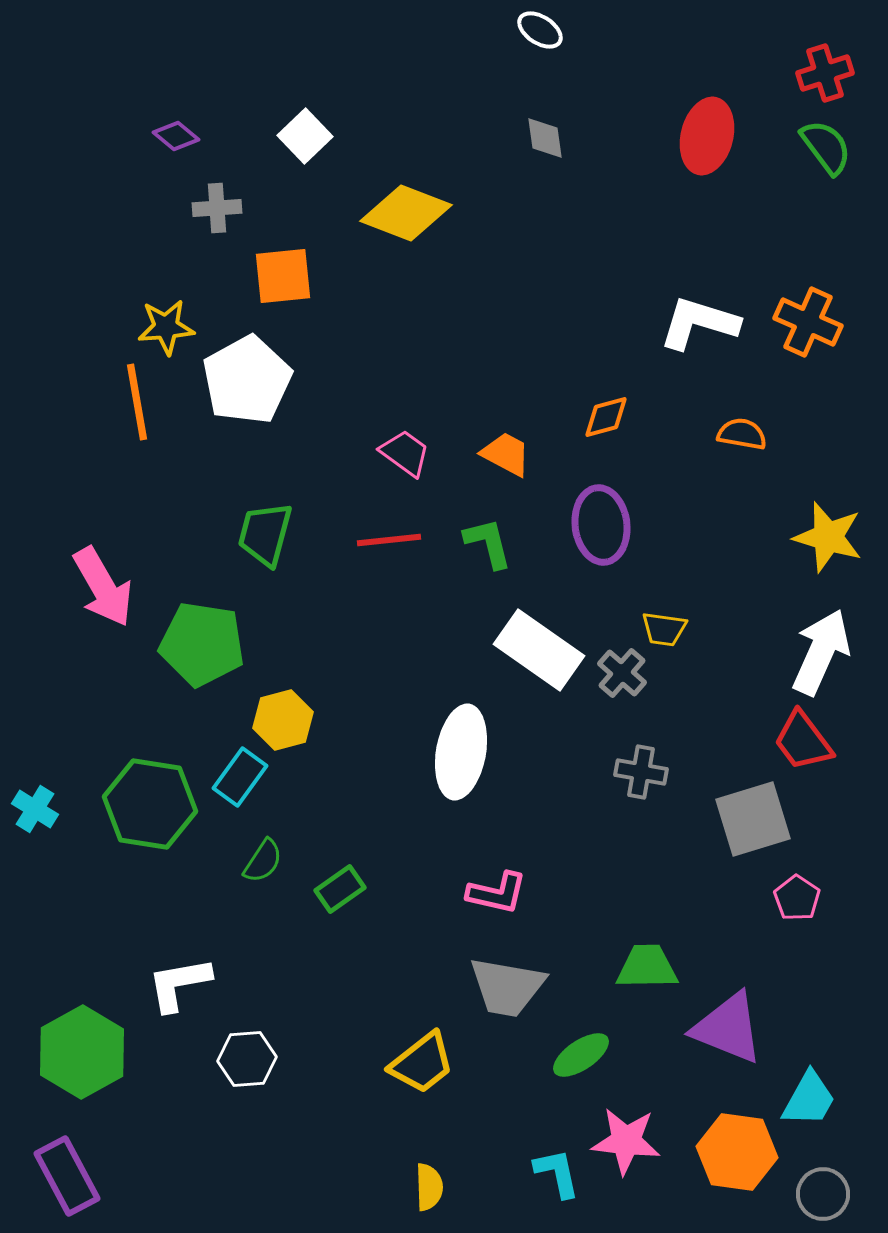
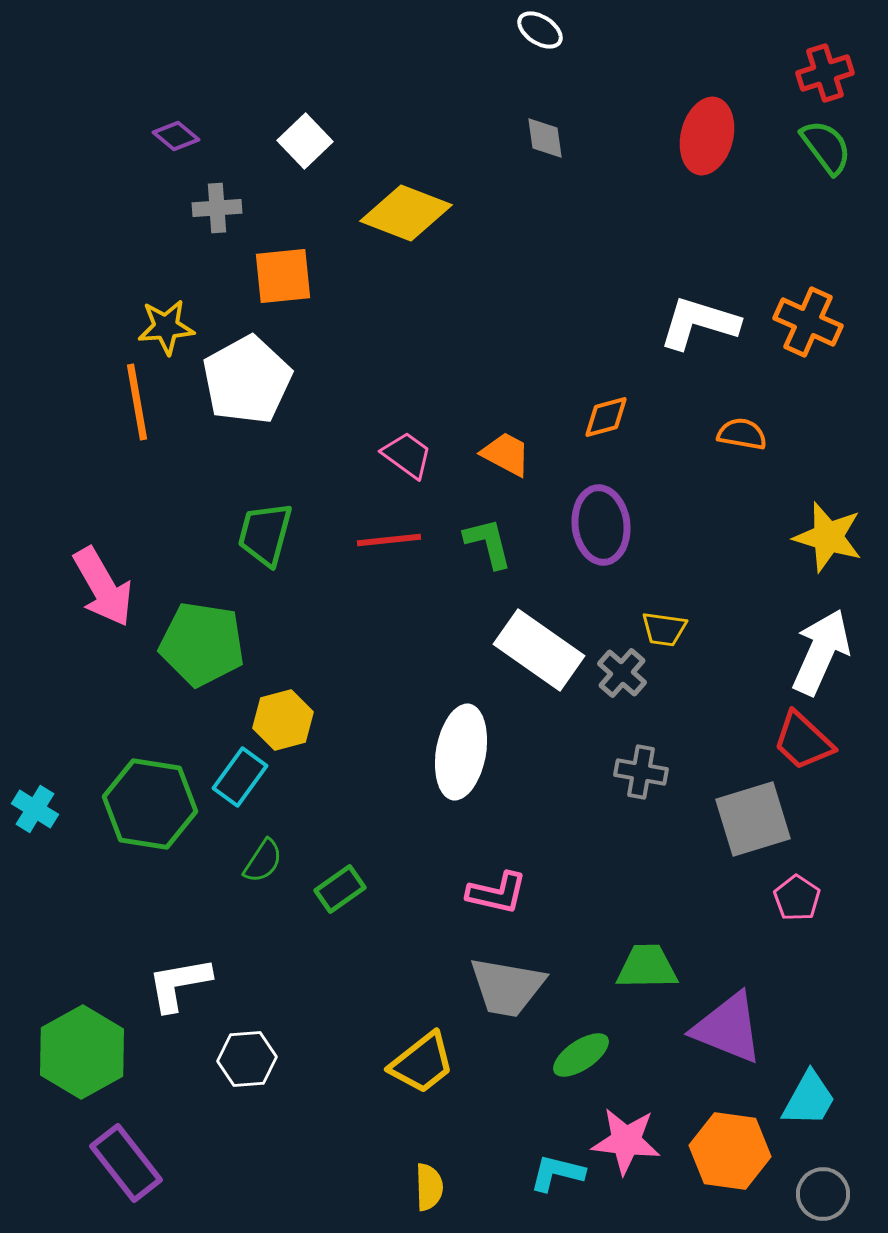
white square at (305, 136): moved 5 px down
pink trapezoid at (405, 453): moved 2 px right, 2 px down
red trapezoid at (803, 741): rotated 10 degrees counterclockwise
orange hexagon at (737, 1152): moved 7 px left, 1 px up
cyan L-shape at (557, 1173): rotated 64 degrees counterclockwise
purple rectangle at (67, 1176): moved 59 px right, 13 px up; rotated 10 degrees counterclockwise
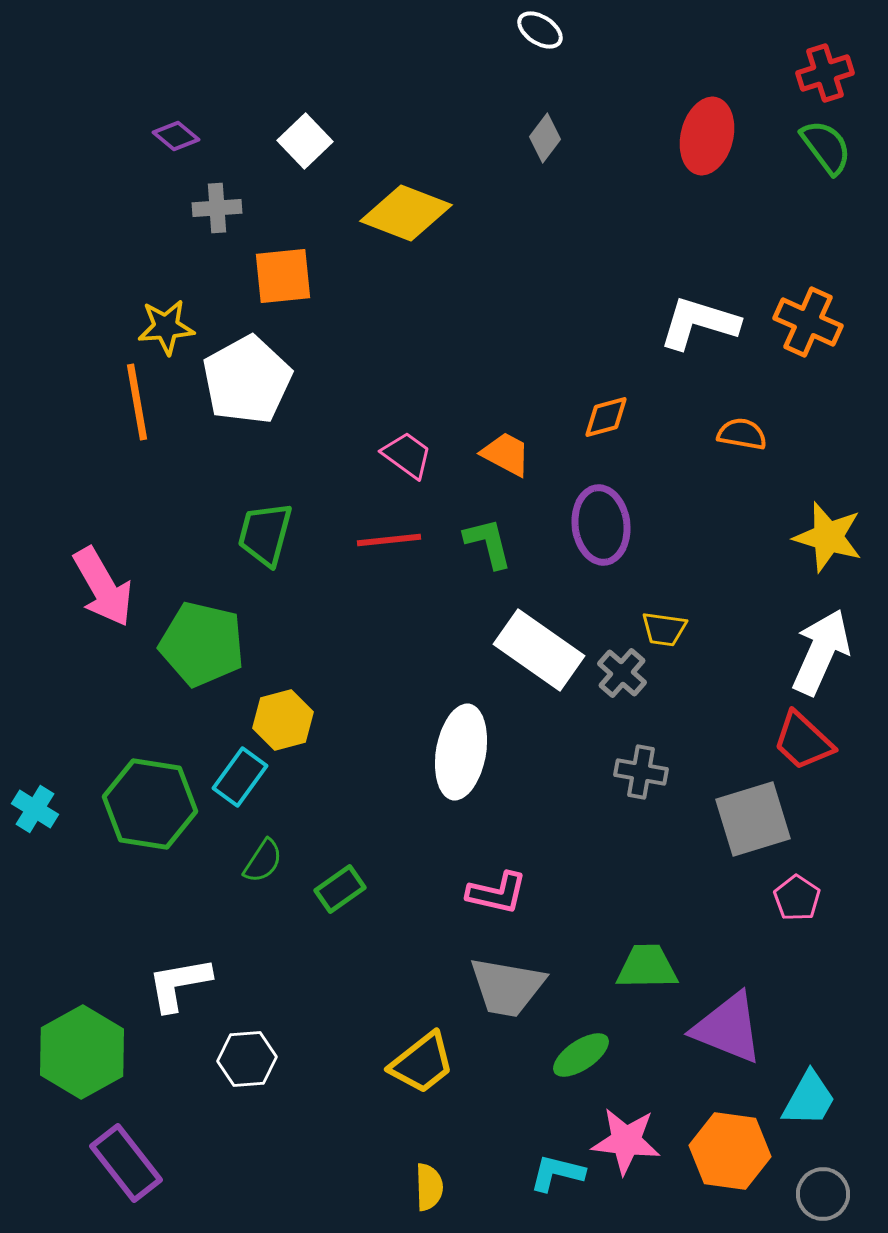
gray diamond at (545, 138): rotated 45 degrees clockwise
green pentagon at (202, 644): rotated 4 degrees clockwise
